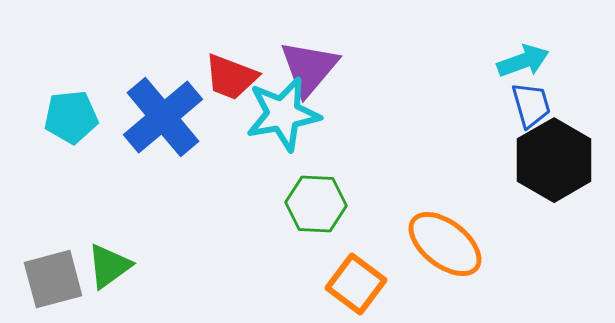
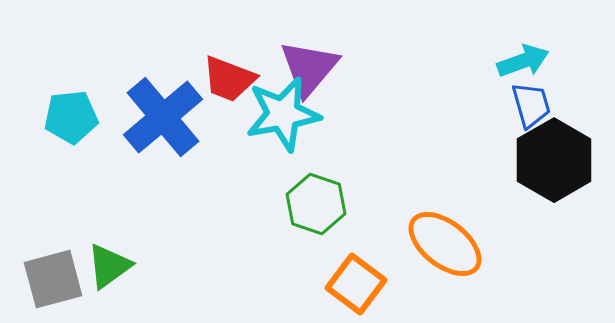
red trapezoid: moved 2 px left, 2 px down
green hexagon: rotated 16 degrees clockwise
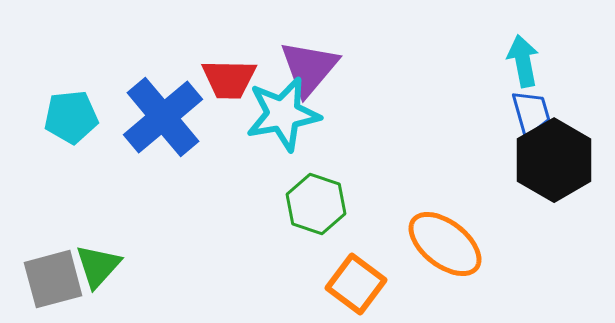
cyan arrow: rotated 81 degrees counterclockwise
red trapezoid: rotated 20 degrees counterclockwise
blue trapezoid: moved 8 px down
green triangle: moved 11 px left; rotated 12 degrees counterclockwise
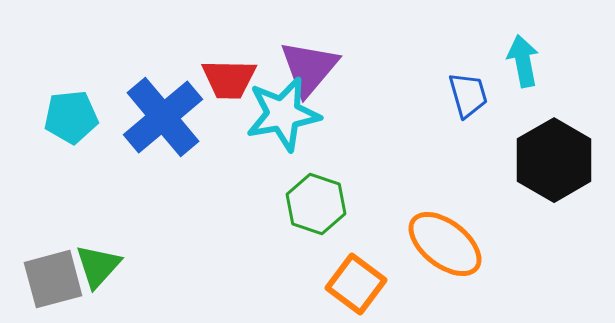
blue trapezoid: moved 63 px left, 18 px up
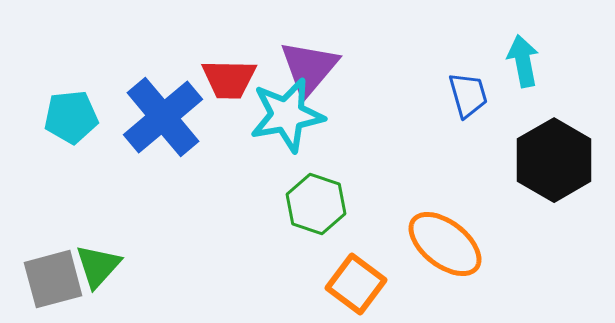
cyan star: moved 4 px right, 1 px down
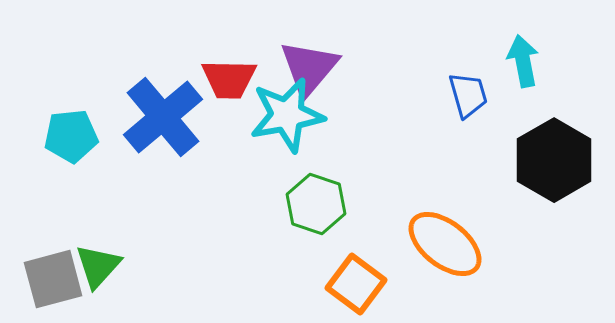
cyan pentagon: moved 19 px down
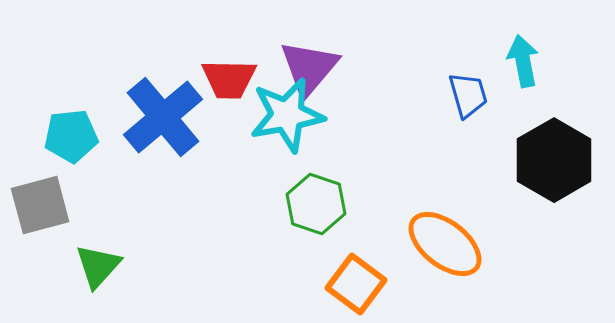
gray square: moved 13 px left, 74 px up
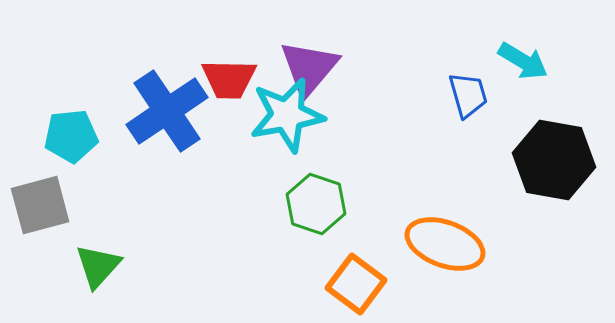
cyan arrow: rotated 132 degrees clockwise
blue cross: moved 4 px right, 6 px up; rotated 6 degrees clockwise
black hexagon: rotated 20 degrees counterclockwise
orange ellipse: rotated 18 degrees counterclockwise
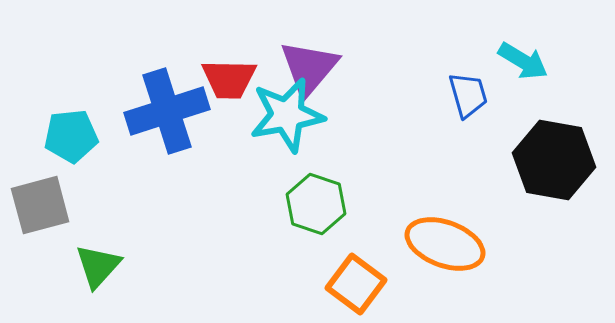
blue cross: rotated 16 degrees clockwise
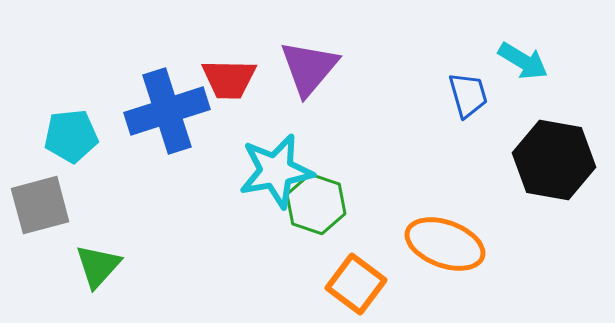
cyan star: moved 11 px left, 56 px down
